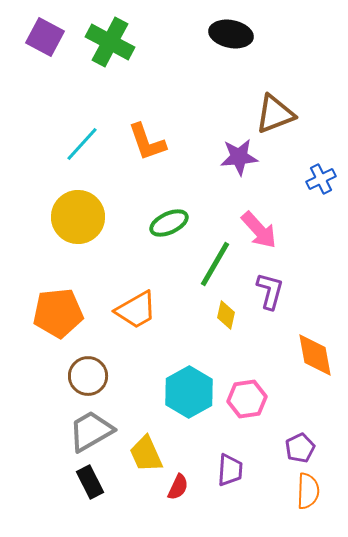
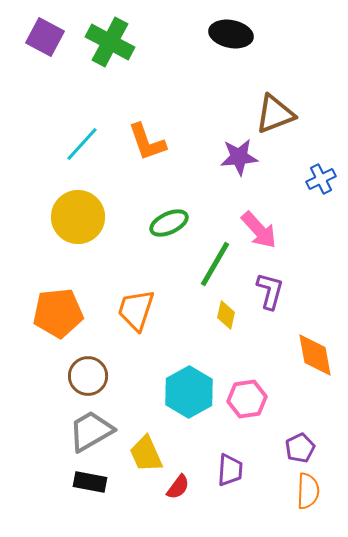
orange trapezoid: rotated 138 degrees clockwise
black rectangle: rotated 52 degrees counterclockwise
red semicircle: rotated 12 degrees clockwise
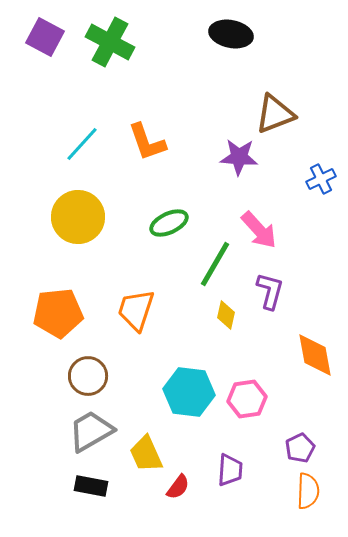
purple star: rotated 9 degrees clockwise
cyan hexagon: rotated 24 degrees counterclockwise
black rectangle: moved 1 px right, 4 px down
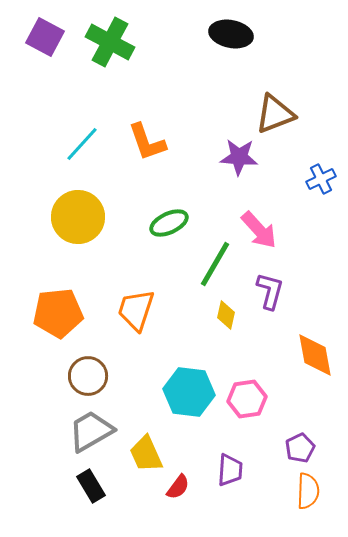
black rectangle: rotated 48 degrees clockwise
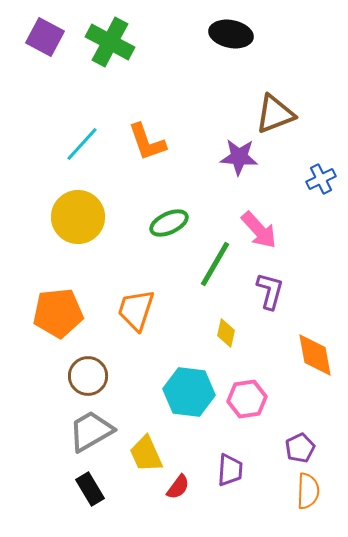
yellow diamond: moved 18 px down
black rectangle: moved 1 px left, 3 px down
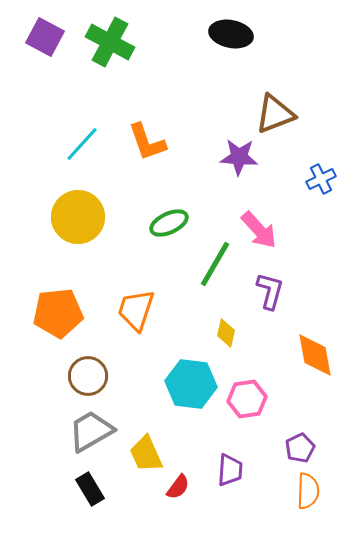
cyan hexagon: moved 2 px right, 8 px up
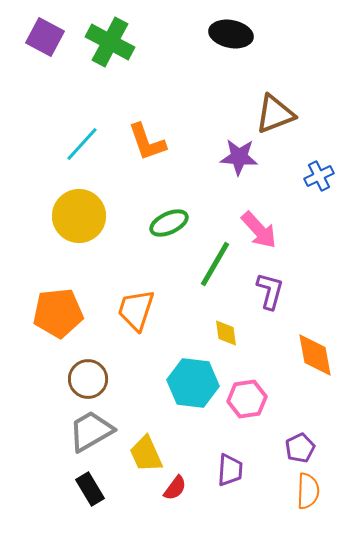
blue cross: moved 2 px left, 3 px up
yellow circle: moved 1 px right, 1 px up
yellow diamond: rotated 20 degrees counterclockwise
brown circle: moved 3 px down
cyan hexagon: moved 2 px right, 1 px up
red semicircle: moved 3 px left, 1 px down
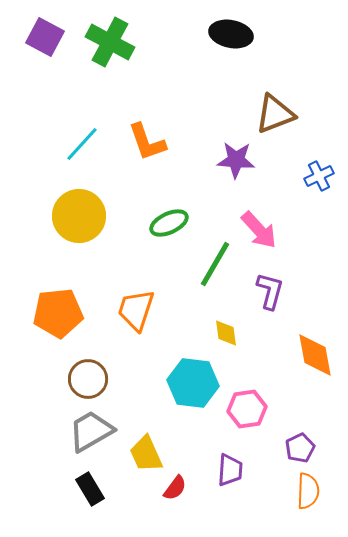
purple star: moved 3 px left, 3 px down
pink hexagon: moved 10 px down
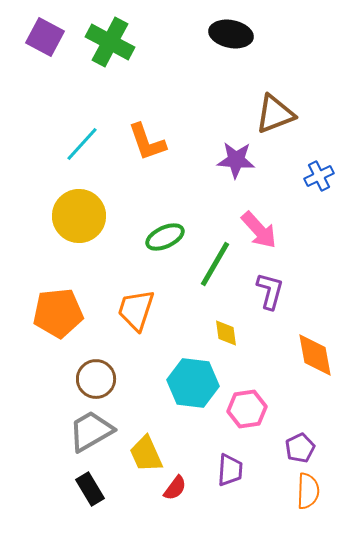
green ellipse: moved 4 px left, 14 px down
brown circle: moved 8 px right
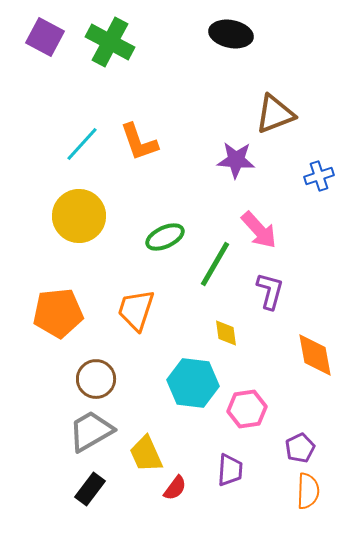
orange L-shape: moved 8 px left
blue cross: rotated 8 degrees clockwise
black rectangle: rotated 68 degrees clockwise
